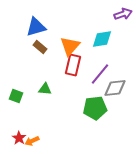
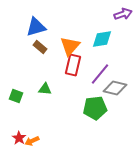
gray diamond: rotated 20 degrees clockwise
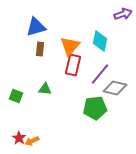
cyan diamond: moved 2 px left, 2 px down; rotated 70 degrees counterclockwise
brown rectangle: moved 2 px down; rotated 56 degrees clockwise
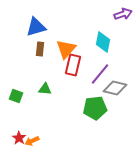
cyan diamond: moved 3 px right, 1 px down
orange triangle: moved 4 px left, 3 px down
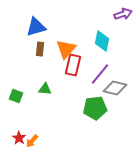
cyan diamond: moved 1 px left, 1 px up
orange arrow: rotated 24 degrees counterclockwise
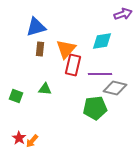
cyan diamond: rotated 70 degrees clockwise
purple line: rotated 50 degrees clockwise
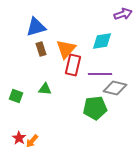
brown rectangle: moved 1 px right; rotated 24 degrees counterclockwise
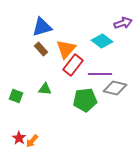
purple arrow: moved 9 px down
blue triangle: moved 6 px right
cyan diamond: rotated 45 degrees clockwise
brown rectangle: rotated 24 degrees counterclockwise
red rectangle: rotated 25 degrees clockwise
green pentagon: moved 10 px left, 8 px up
